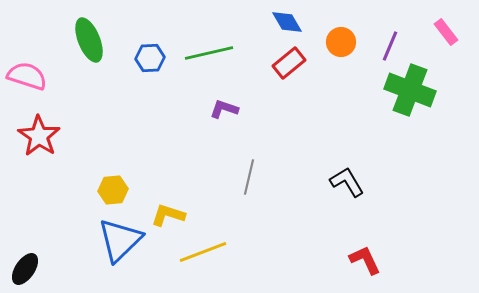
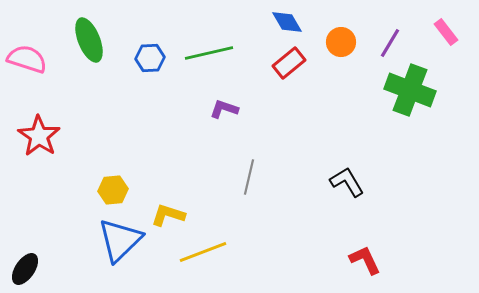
purple line: moved 3 px up; rotated 8 degrees clockwise
pink semicircle: moved 17 px up
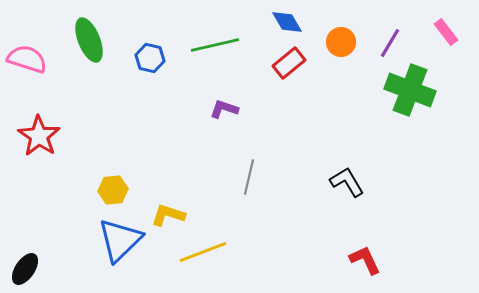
green line: moved 6 px right, 8 px up
blue hexagon: rotated 16 degrees clockwise
